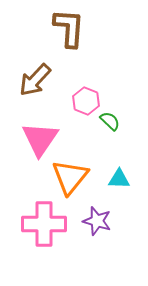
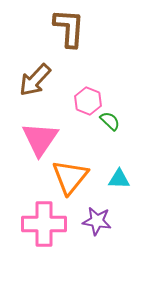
pink hexagon: moved 2 px right
purple star: rotated 8 degrees counterclockwise
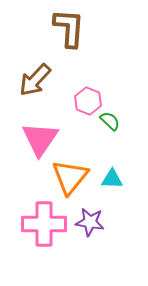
cyan triangle: moved 7 px left
purple star: moved 7 px left, 1 px down
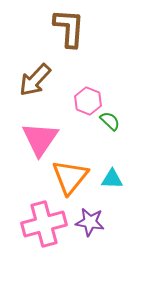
pink cross: rotated 15 degrees counterclockwise
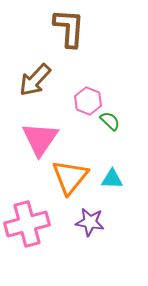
pink cross: moved 17 px left
